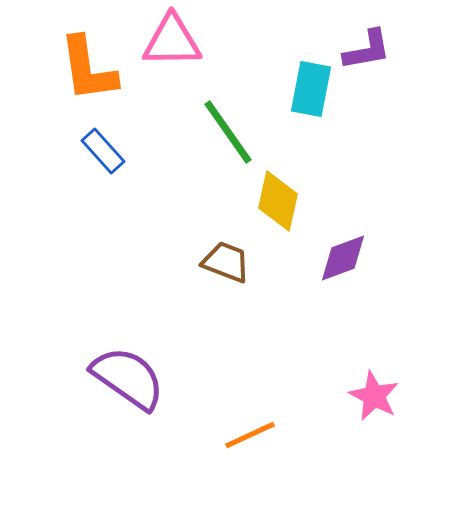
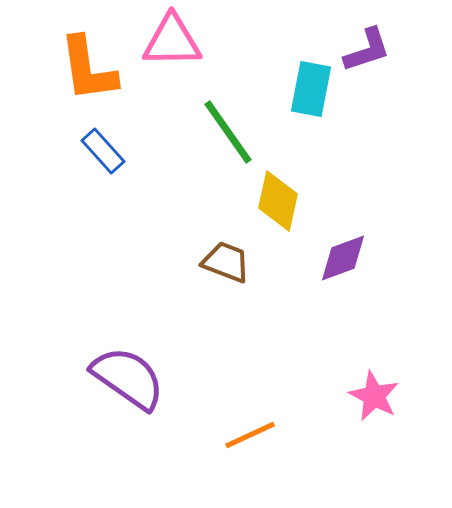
purple L-shape: rotated 8 degrees counterclockwise
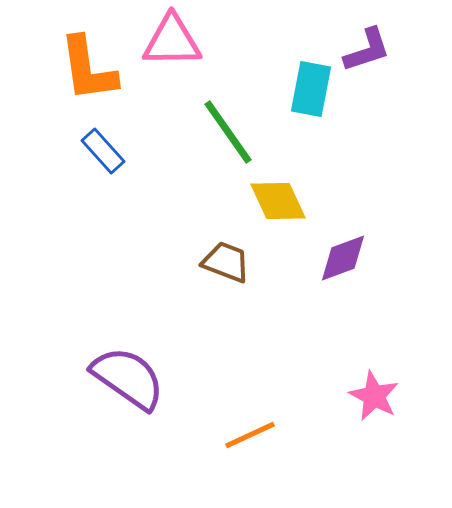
yellow diamond: rotated 38 degrees counterclockwise
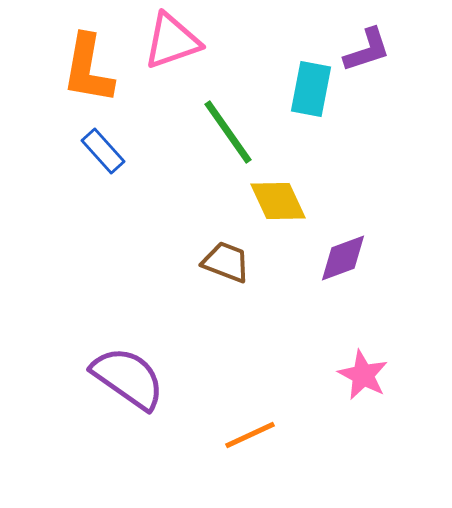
pink triangle: rotated 18 degrees counterclockwise
orange L-shape: rotated 18 degrees clockwise
pink star: moved 11 px left, 21 px up
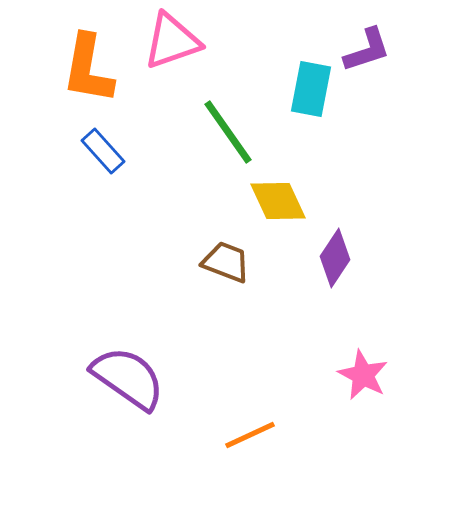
purple diamond: moved 8 px left; rotated 36 degrees counterclockwise
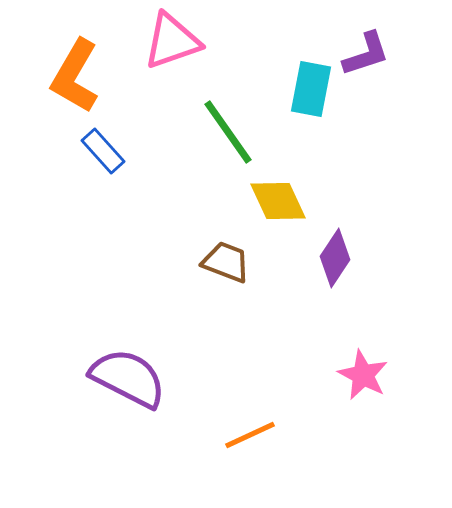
purple L-shape: moved 1 px left, 4 px down
orange L-shape: moved 13 px left, 7 px down; rotated 20 degrees clockwise
purple semicircle: rotated 8 degrees counterclockwise
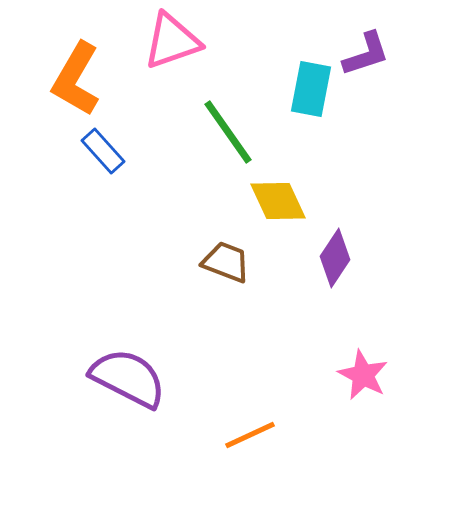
orange L-shape: moved 1 px right, 3 px down
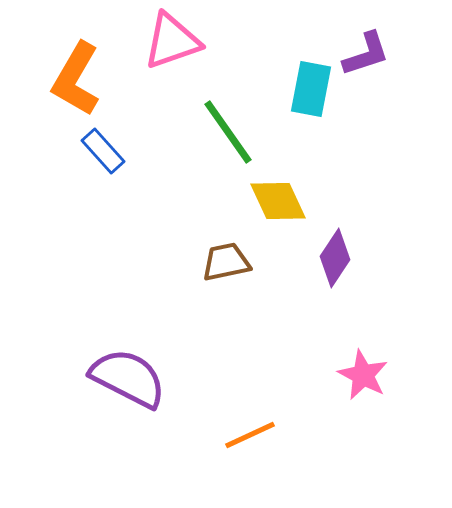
brown trapezoid: rotated 33 degrees counterclockwise
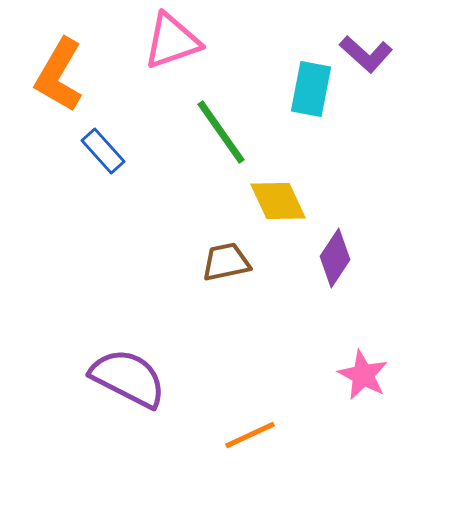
purple L-shape: rotated 60 degrees clockwise
orange L-shape: moved 17 px left, 4 px up
green line: moved 7 px left
